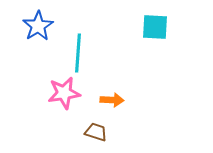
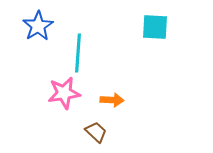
brown trapezoid: rotated 25 degrees clockwise
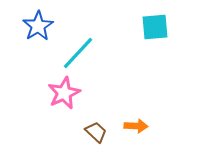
cyan square: rotated 8 degrees counterclockwise
cyan line: rotated 39 degrees clockwise
pink star: rotated 16 degrees counterclockwise
orange arrow: moved 24 px right, 26 px down
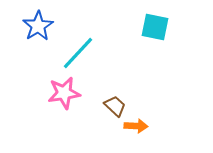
cyan square: rotated 16 degrees clockwise
pink star: rotated 16 degrees clockwise
brown trapezoid: moved 19 px right, 26 px up
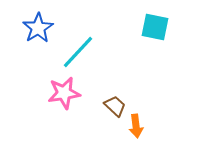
blue star: moved 2 px down
cyan line: moved 1 px up
orange arrow: rotated 80 degrees clockwise
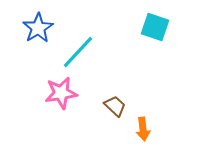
cyan square: rotated 8 degrees clockwise
pink star: moved 3 px left
orange arrow: moved 7 px right, 3 px down
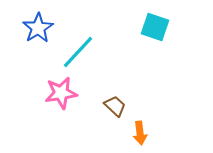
orange arrow: moved 3 px left, 4 px down
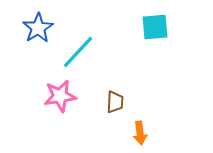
cyan square: rotated 24 degrees counterclockwise
pink star: moved 1 px left, 3 px down
brown trapezoid: moved 4 px up; rotated 50 degrees clockwise
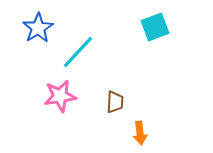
cyan square: rotated 16 degrees counterclockwise
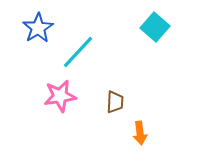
cyan square: rotated 28 degrees counterclockwise
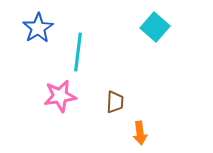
cyan line: rotated 36 degrees counterclockwise
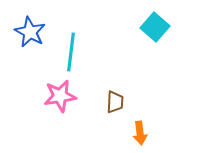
blue star: moved 8 px left, 4 px down; rotated 12 degrees counterclockwise
cyan line: moved 7 px left
